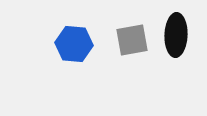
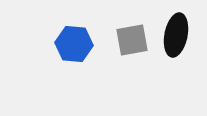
black ellipse: rotated 9 degrees clockwise
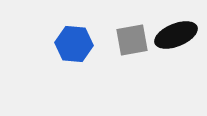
black ellipse: rotated 57 degrees clockwise
